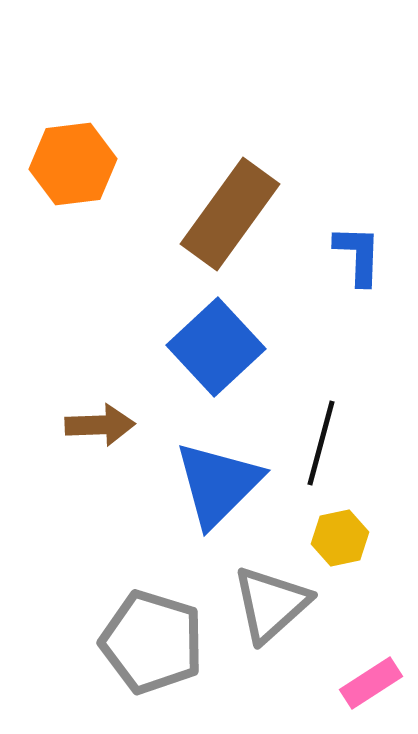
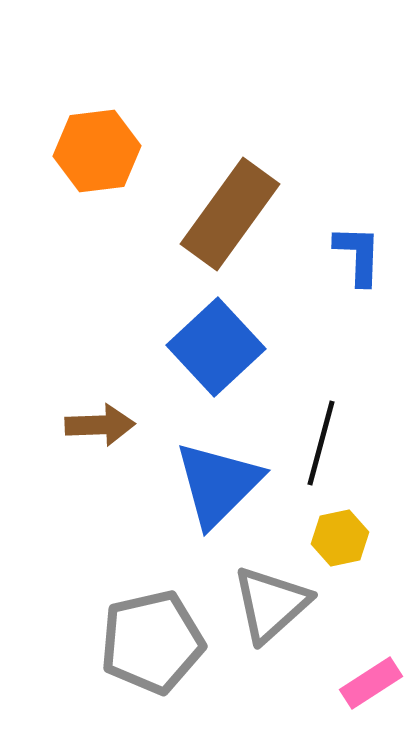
orange hexagon: moved 24 px right, 13 px up
gray pentagon: rotated 30 degrees counterclockwise
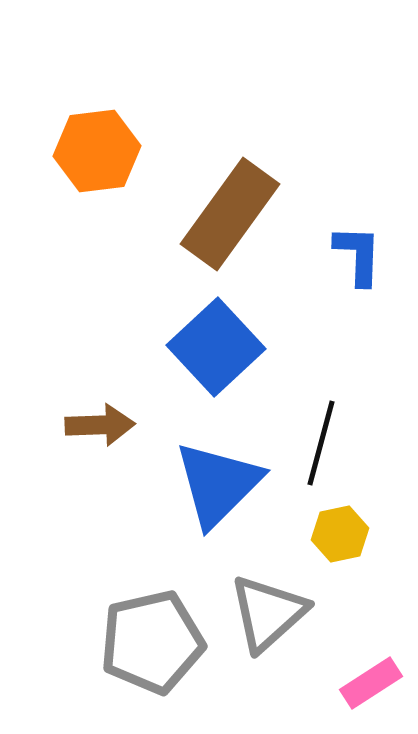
yellow hexagon: moved 4 px up
gray triangle: moved 3 px left, 9 px down
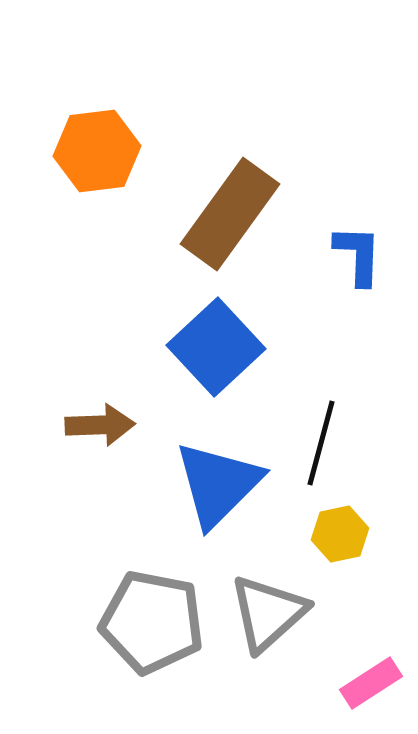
gray pentagon: moved 20 px up; rotated 24 degrees clockwise
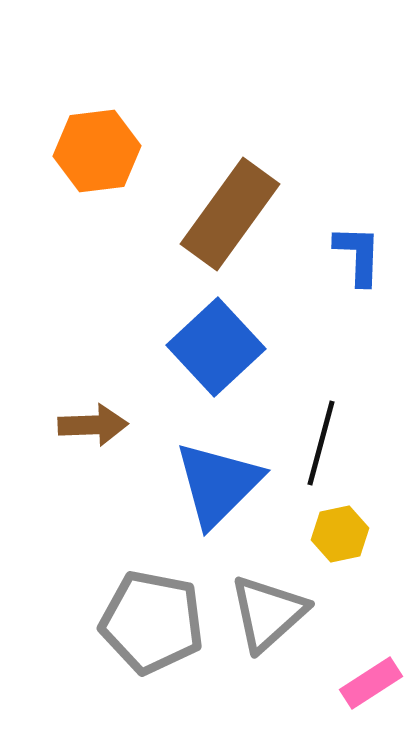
brown arrow: moved 7 px left
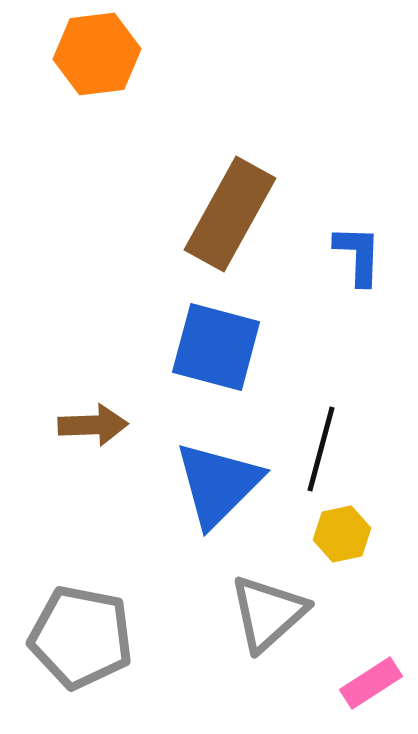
orange hexagon: moved 97 px up
brown rectangle: rotated 7 degrees counterclockwise
blue square: rotated 32 degrees counterclockwise
black line: moved 6 px down
yellow hexagon: moved 2 px right
gray pentagon: moved 71 px left, 15 px down
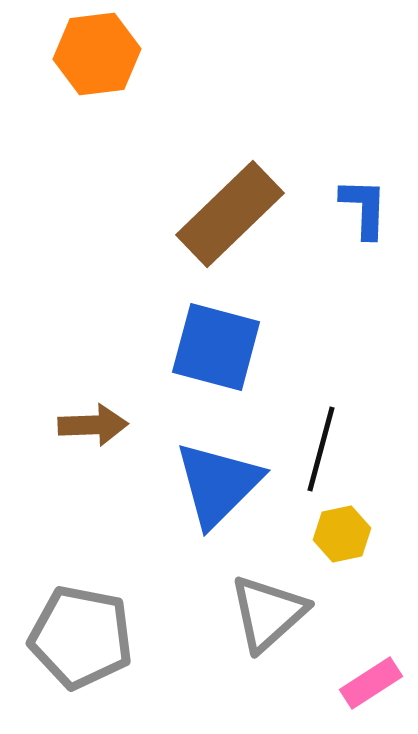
brown rectangle: rotated 17 degrees clockwise
blue L-shape: moved 6 px right, 47 px up
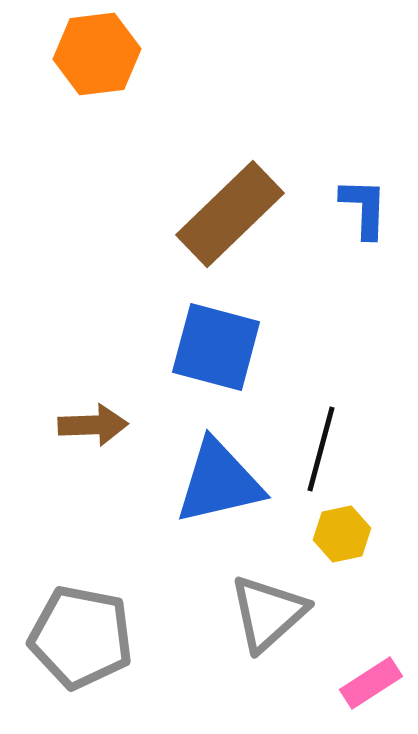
blue triangle: moved 1 px right, 2 px up; rotated 32 degrees clockwise
